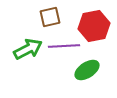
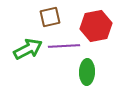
red hexagon: moved 2 px right
green ellipse: moved 2 px down; rotated 55 degrees counterclockwise
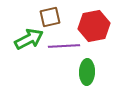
red hexagon: moved 2 px left
green arrow: moved 1 px right, 10 px up
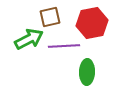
red hexagon: moved 2 px left, 3 px up
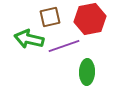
red hexagon: moved 2 px left, 4 px up
green arrow: rotated 140 degrees counterclockwise
purple line: rotated 16 degrees counterclockwise
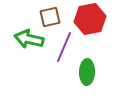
purple line: moved 1 px down; rotated 48 degrees counterclockwise
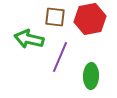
brown square: moved 5 px right; rotated 20 degrees clockwise
purple line: moved 4 px left, 10 px down
green ellipse: moved 4 px right, 4 px down
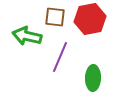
green arrow: moved 2 px left, 3 px up
green ellipse: moved 2 px right, 2 px down
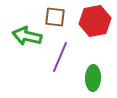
red hexagon: moved 5 px right, 2 px down
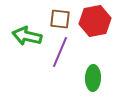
brown square: moved 5 px right, 2 px down
purple line: moved 5 px up
